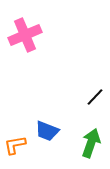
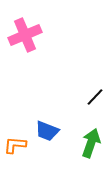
orange L-shape: rotated 15 degrees clockwise
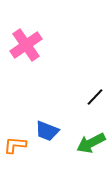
pink cross: moved 1 px right, 10 px down; rotated 12 degrees counterclockwise
green arrow: rotated 136 degrees counterclockwise
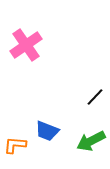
green arrow: moved 2 px up
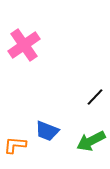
pink cross: moved 2 px left
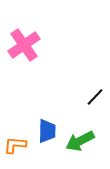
blue trapezoid: rotated 110 degrees counterclockwise
green arrow: moved 11 px left
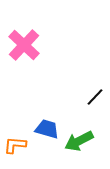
pink cross: rotated 12 degrees counterclockwise
blue trapezoid: moved 2 px up; rotated 75 degrees counterclockwise
green arrow: moved 1 px left
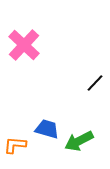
black line: moved 14 px up
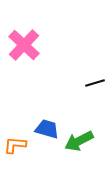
black line: rotated 30 degrees clockwise
